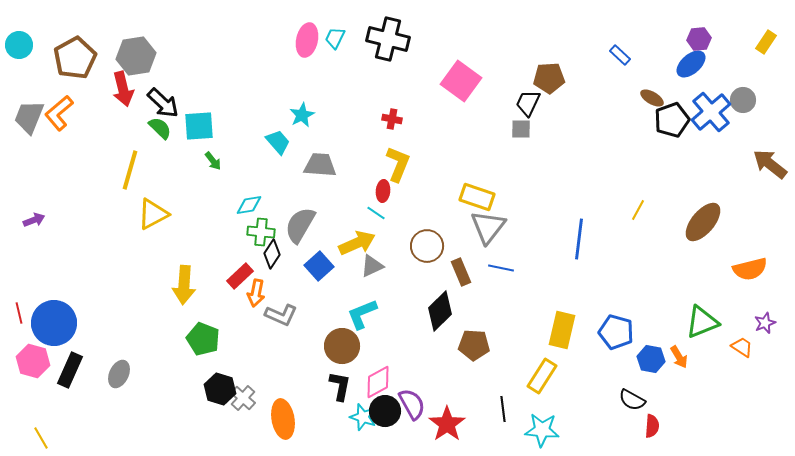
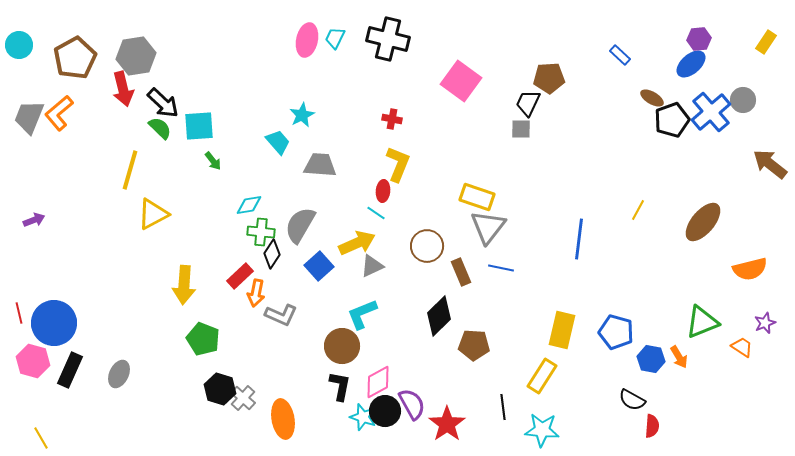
black diamond at (440, 311): moved 1 px left, 5 px down
black line at (503, 409): moved 2 px up
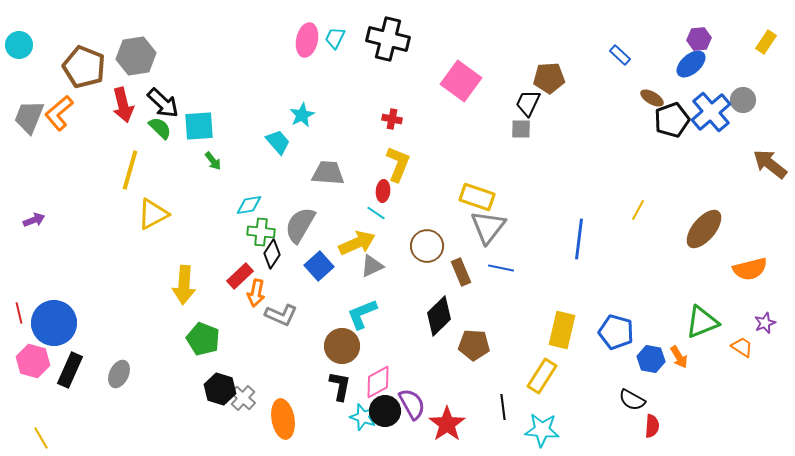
brown pentagon at (75, 58): moved 9 px right, 9 px down; rotated 21 degrees counterclockwise
red arrow at (123, 89): moved 16 px down
gray trapezoid at (320, 165): moved 8 px right, 8 px down
brown ellipse at (703, 222): moved 1 px right, 7 px down
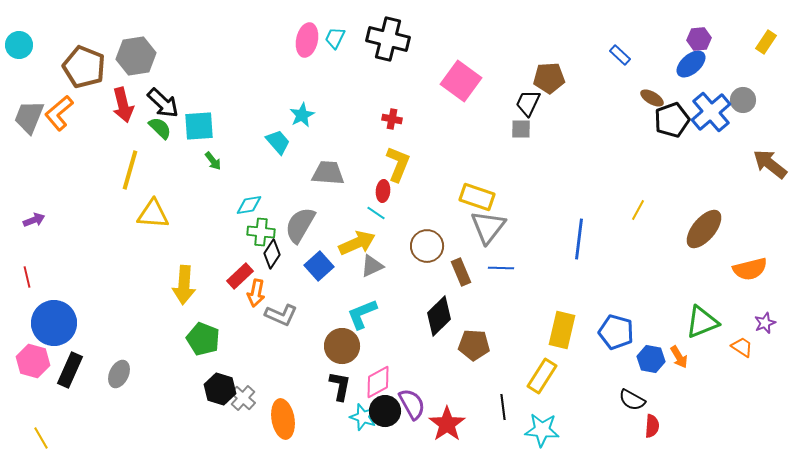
yellow triangle at (153, 214): rotated 32 degrees clockwise
blue line at (501, 268): rotated 10 degrees counterclockwise
red line at (19, 313): moved 8 px right, 36 px up
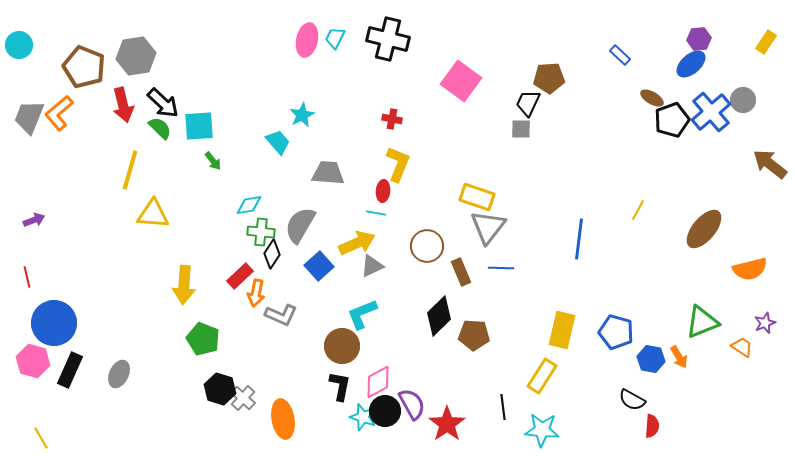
cyan line at (376, 213): rotated 24 degrees counterclockwise
brown pentagon at (474, 345): moved 10 px up
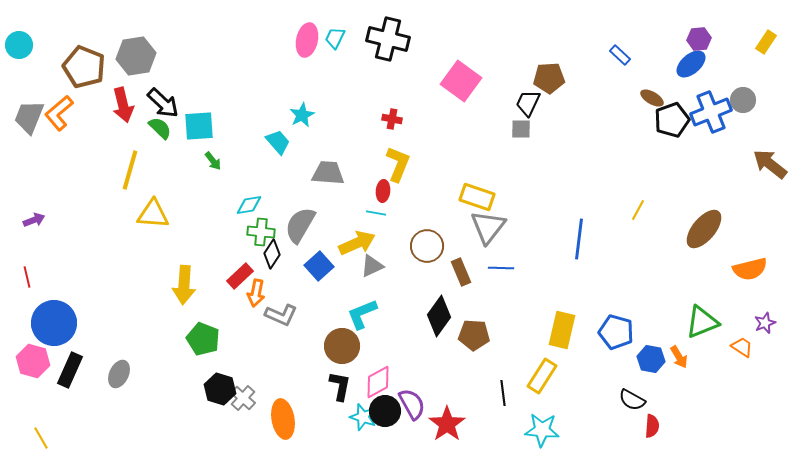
blue cross at (711, 112): rotated 18 degrees clockwise
black diamond at (439, 316): rotated 9 degrees counterclockwise
black line at (503, 407): moved 14 px up
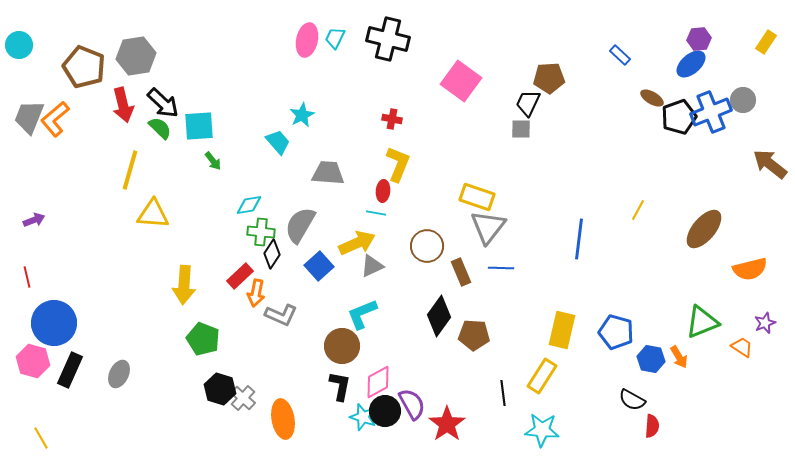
orange L-shape at (59, 113): moved 4 px left, 6 px down
black pentagon at (672, 120): moved 7 px right, 3 px up
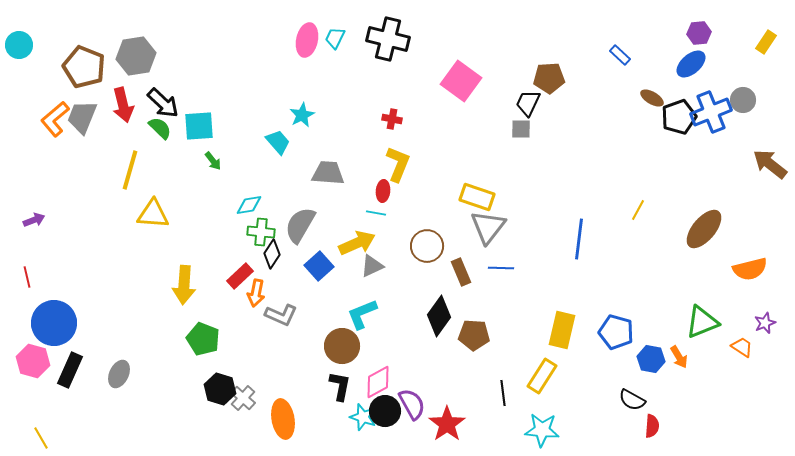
purple hexagon at (699, 39): moved 6 px up
gray trapezoid at (29, 117): moved 53 px right
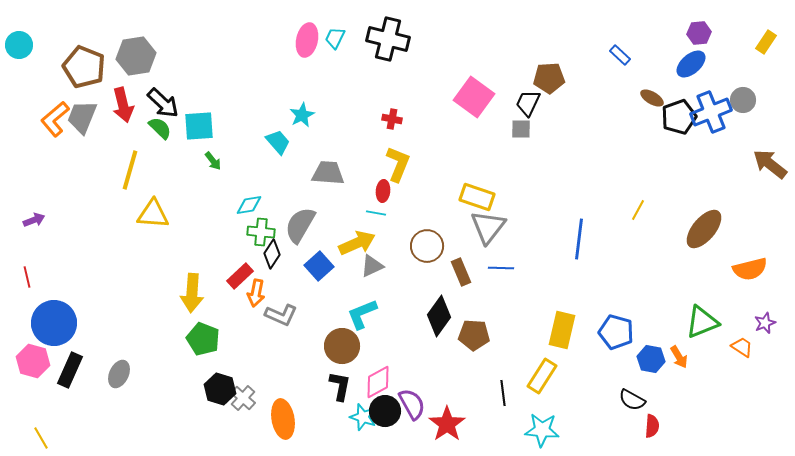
pink square at (461, 81): moved 13 px right, 16 px down
yellow arrow at (184, 285): moved 8 px right, 8 px down
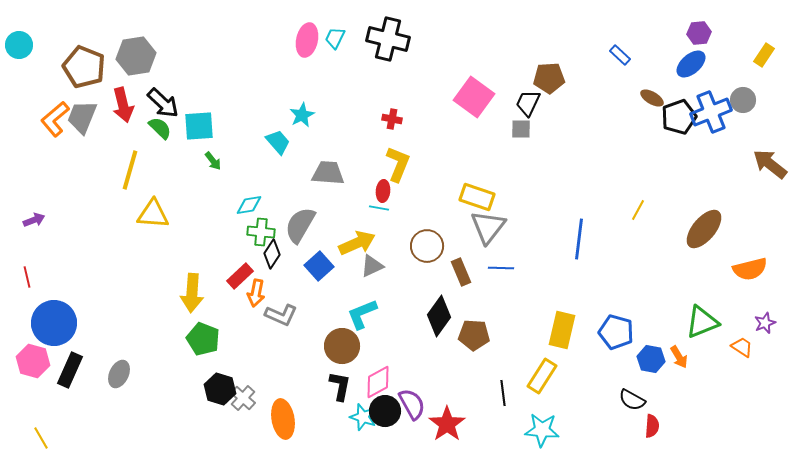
yellow rectangle at (766, 42): moved 2 px left, 13 px down
cyan line at (376, 213): moved 3 px right, 5 px up
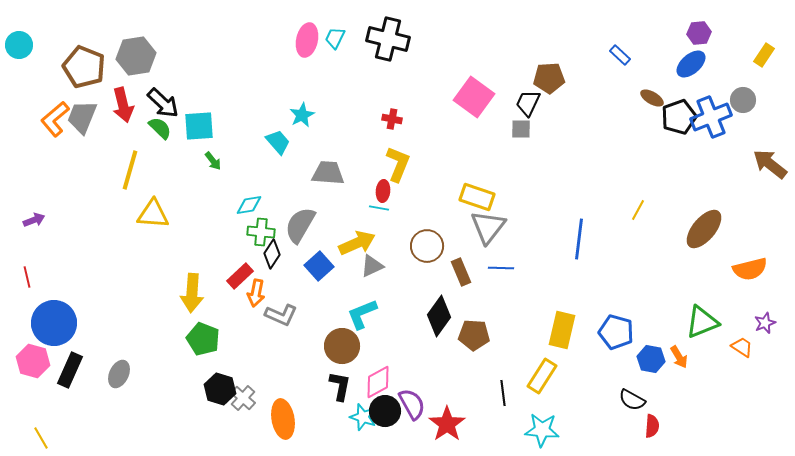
blue cross at (711, 112): moved 5 px down
